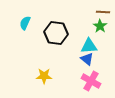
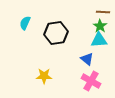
black hexagon: rotated 15 degrees counterclockwise
cyan triangle: moved 10 px right, 6 px up
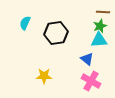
green star: rotated 16 degrees clockwise
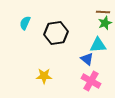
green star: moved 5 px right, 3 px up
cyan triangle: moved 1 px left, 5 px down
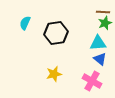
cyan triangle: moved 2 px up
blue triangle: moved 13 px right
yellow star: moved 10 px right, 2 px up; rotated 14 degrees counterclockwise
pink cross: moved 1 px right
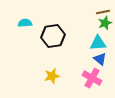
brown line: rotated 16 degrees counterclockwise
cyan semicircle: rotated 64 degrees clockwise
black hexagon: moved 3 px left, 3 px down
yellow star: moved 2 px left, 2 px down
pink cross: moved 3 px up
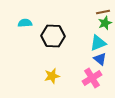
black hexagon: rotated 10 degrees clockwise
cyan triangle: rotated 18 degrees counterclockwise
pink cross: rotated 30 degrees clockwise
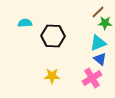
brown line: moved 5 px left; rotated 32 degrees counterclockwise
green star: rotated 24 degrees clockwise
yellow star: rotated 14 degrees clockwise
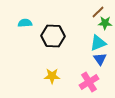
blue triangle: rotated 16 degrees clockwise
pink cross: moved 3 px left, 4 px down
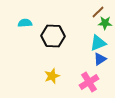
blue triangle: rotated 32 degrees clockwise
yellow star: rotated 21 degrees counterclockwise
